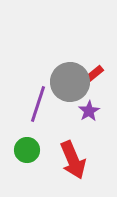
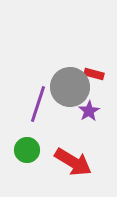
red rectangle: rotated 54 degrees clockwise
gray circle: moved 5 px down
red arrow: moved 2 px down; rotated 36 degrees counterclockwise
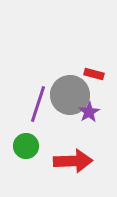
gray circle: moved 8 px down
purple star: moved 1 px down
green circle: moved 1 px left, 4 px up
red arrow: moved 1 px up; rotated 33 degrees counterclockwise
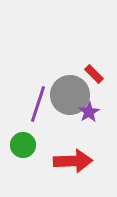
red rectangle: rotated 30 degrees clockwise
green circle: moved 3 px left, 1 px up
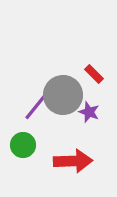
gray circle: moved 7 px left
purple line: rotated 21 degrees clockwise
purple star: rotated 20 degrees counterclockwise
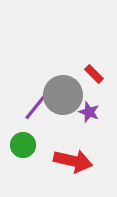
red arrow: rotated 15 degrees clockwise
